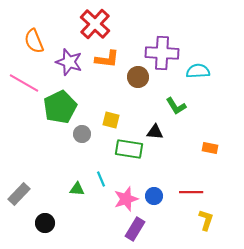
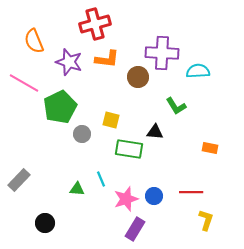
red cross: rotated 32 degrees clockwise
gray rectangle: moved 14 px up
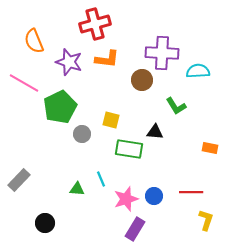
brown circle: moved 4 px right, 3 px down
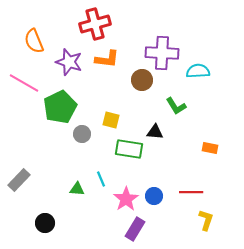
pink star: rotated 15 degrees counterclockwise
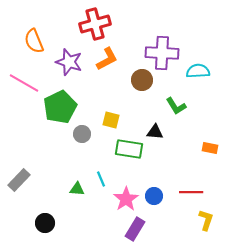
orange L-shape: rotated 35 degrees counterclockwise
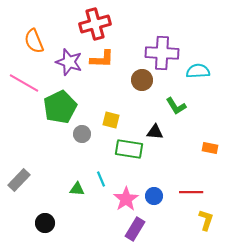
orange L-shape: moved 5 px left; rotated 30 degrees clockwise
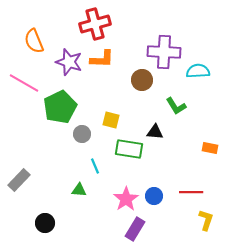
purple cross: moved 2 px right, 1 px up
cyan line: moved 6 px left, 13 px up
green triangle: moved 2 px right, 1 px down
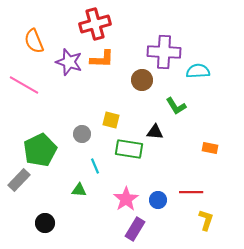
pink line: moved 2 px down
green pentagon: moved 20 px left, 43 px down
blue circle: moved 4 px right, 4 px down
